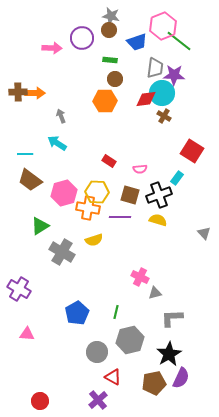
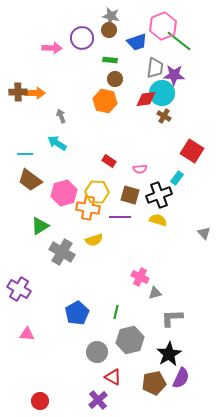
orange hexagon at (105, 101): rotated 15 degrees clockwise
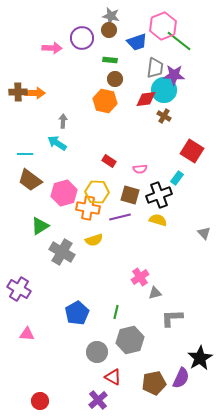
cyan circle at (162, 93): moved 2 px right, 3 px up
gray arrow at (61, 116): moved 2 px right, 5 px down; rotated 24 degrees clockwise
purple line at (120, 217): rotated 15 degrees counterclockwise
pink cross at (140, 277): rotated 30 degrees clockwise
black star at (169, 354): moved 31 px right, 4 px down
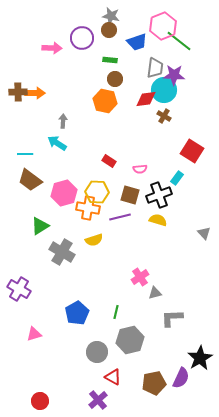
pink triangle at (27, 334): moved 7 px right; rotated 21 degrees counterclockwise
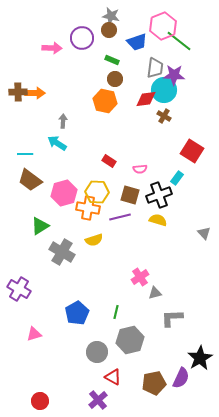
green rectangle at (110, 60): moved 2 px right; rotated 16 degrees clockwise
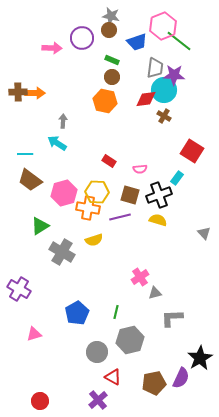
brown circle at (115, 79): moved 3 px left, 2 px up
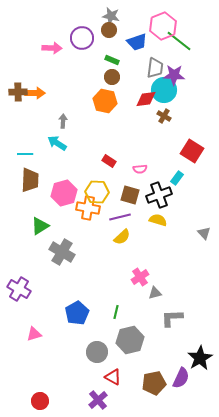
brown trapezoid at (30, 180): rotated 125 degrees counterclockwise
yellow semicircle at (94, 240): moved 28 px right, 3 px up; rotated 24 degrees counterclockwise
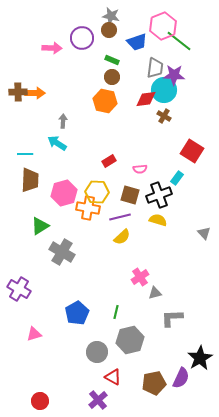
red rectangle at (109, 161): rotated 64 degrees counterclockwise
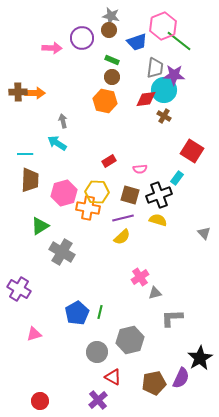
gray arrow at (63, 121): rotated 16 degrees counterclockwise
purple line at (120, 217): moved 3 px right, 1 px down
green line at (116, 312): moved 16 px left
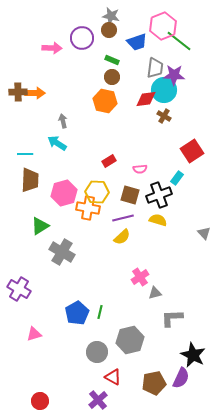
red square at (192, 151): rotated 25 degrees clockwise
black star at (200, 358): moved 7 px left, 3 px up; rotated 15 degrees counterclockwise
